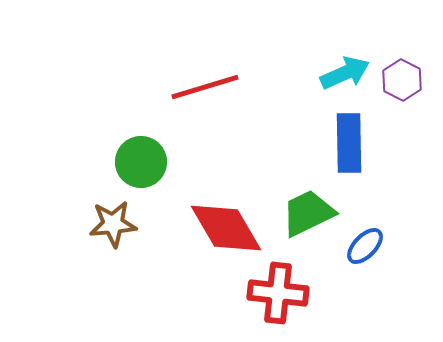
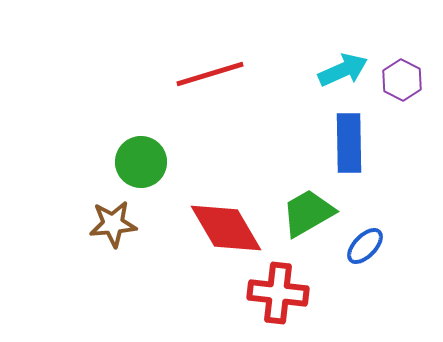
cyan arrow: moved 2 px left, 3 px up
red line: moved 5 px right, 13 px up
green trapezoid: rotated 4 degrees counterclockwise
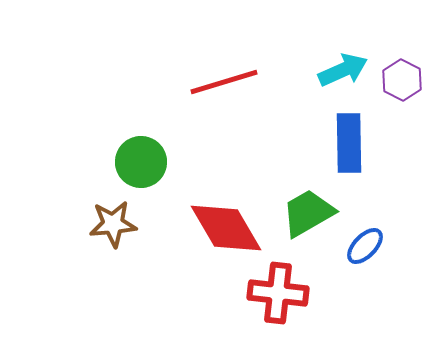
red line: moved 14 px right, 8 px down
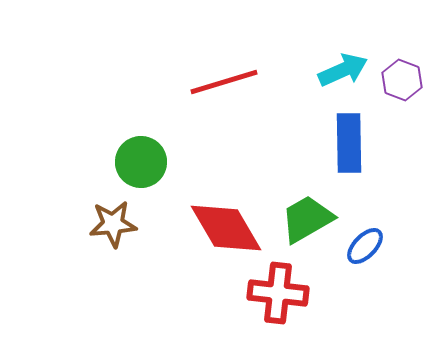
purple hexagon: rotated 6 degrees counterclockwise
green trapezoid: moved 1 px left, 6 px down
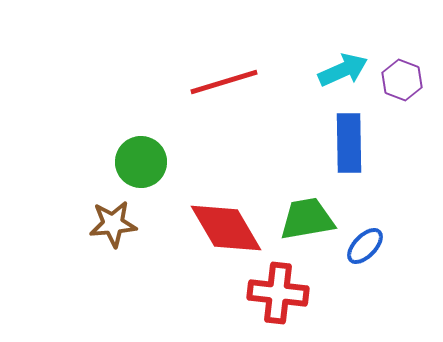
green trapezoid: rotated 20 degrees clockwise
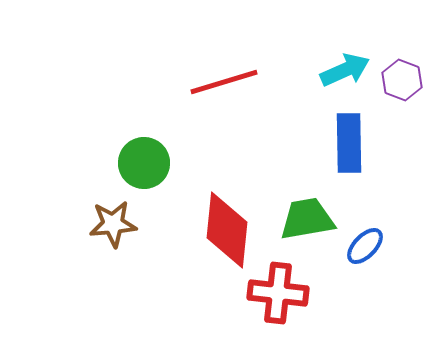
cyan arrow: moved 2 px right
green circle: moved 3 px right, 1 px down
red diamond: moved 1 px right, 2 px down; rotated 36 degrees clockwise
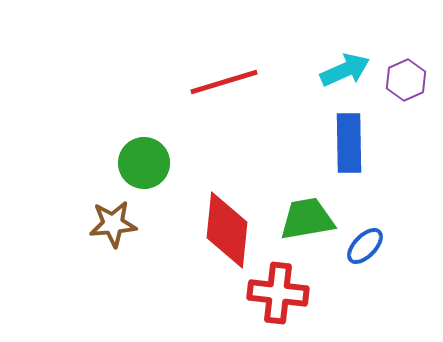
purple hexagon: moved 4 px right; rotated 15 degrees clockwise
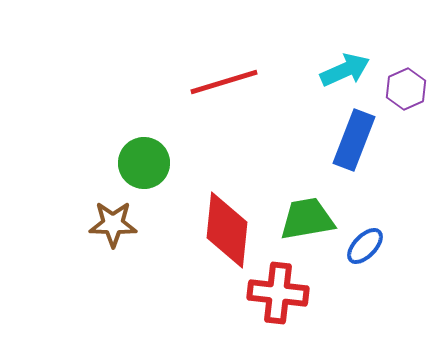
purple hexagon: moved 9 px down
blue rectangle: moved 5 px right, 3 px up; rotated 22 degrees clockwise
brown star: rotated 6 degrees clockwise
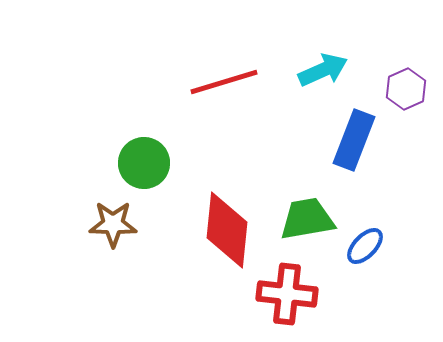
cyan arrow: moved 22 px left
red cross: moved 9 px right, 1 px down
